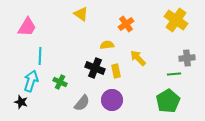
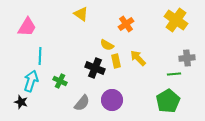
yellow semicircle: rotated 144 degrees counterclockwise
yellow rectangle: moved 10 px up
green cross: moved 1 px up
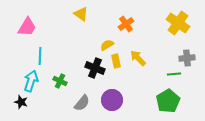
yellow cross: moved 2 px right, 3 px down
yellow semicircle: rotated 120 degrees clockwise
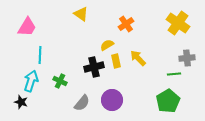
cyan line: moved 1 px up
black cross: moved 1 px left, 1 px up; rotated 36 degrees counterclockwise
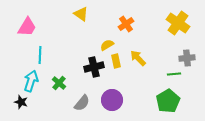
green cross: moved 1 px left, 2 px down; rotated 16 degrees clockwise
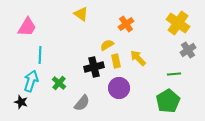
gray cross: moved 1 px right, 8 px up; rotated 28 degrees counterclockwise
purple circle: moved 7 px right, 12 px up
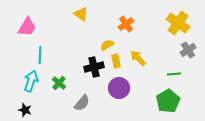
black star: moved 4 px right, 8 px down
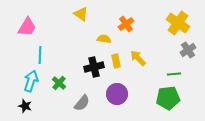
yellow semicircle: moved 3 px left, 6 px up; rotated 40 degrees clockwise
purple circle: moved 2 px left, 6 px down
green pentagon: moved 3 px up; rotated 25 degrees clockwise
black star: moved 4 px up
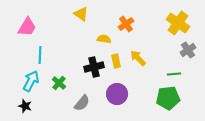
cyan arrow: rotated 10 degrees clockwise
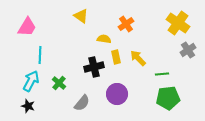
yellow triangle: moved 2 px down
yellow rectangle: moved 4 px up
green line: moved 12 px left
black star: moved 3 px right
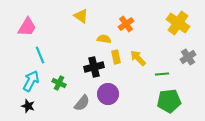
gray cross: moved 7 px down
cyan line: rotated 24 degrees counterclockwise
green cross: rotated 16 degrees counterclockwise
purple circle: moved 9 px left
green pentagon: moved 1 px right, 3 px down
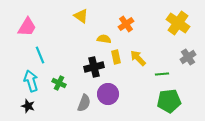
cyan arrow: rotated 45 degrees counterclockwise
gray semicircle: moved 2 px right; rotated 18 degrees counterclockwise
